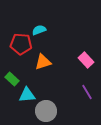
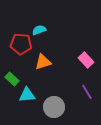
gray circle: moved 8 px right, 4 px up
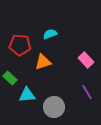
cyan semicircle: moved 11 px right, 4 px down
red pentagon: moved 1 px left, 1 px down
green rectangle: moved 2 px left, 1 px up
